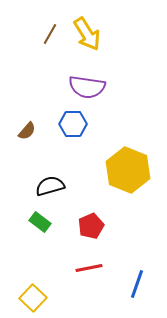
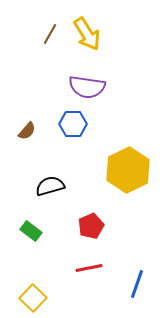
yellow hexagon: rotated 12 degrees clockwise
green rectangle: moved 9 px left, 9 px down
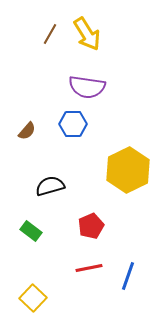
blue line: moved 9 px left, 8 px up
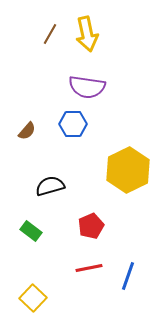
yellow arrow: rotated 20 degrees clockwise
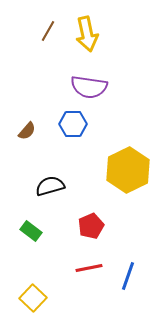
brown line: moved 2 px left, 3 px up
purple semicircle: moved 2 px right
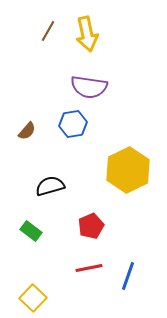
blue hexagon: rotated 8 degrees counterclockwise
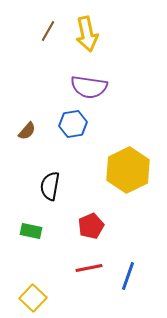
black semicircle: rotated 64 degrees counterclockwise
green rectangle: rotated 25 degrees counterclockwise
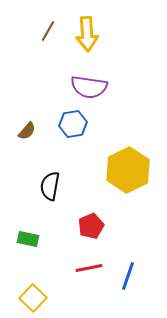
yellow arrow: rotated 8 degrees clockwise
green rectangle: moved 3 px left, 8 px down
